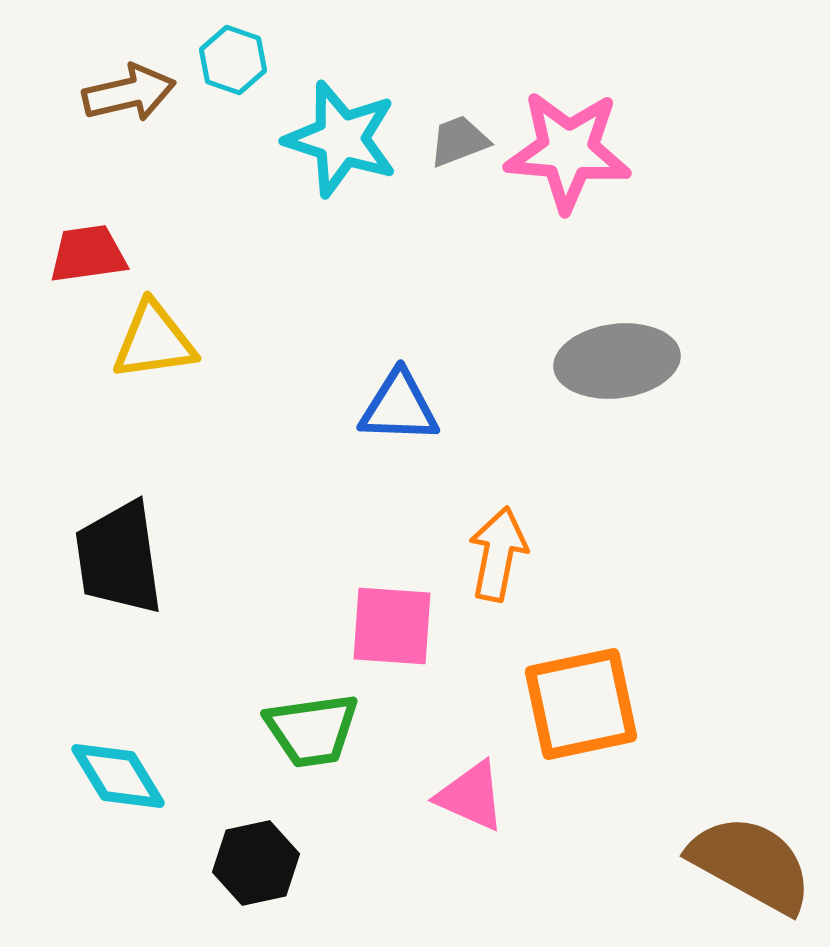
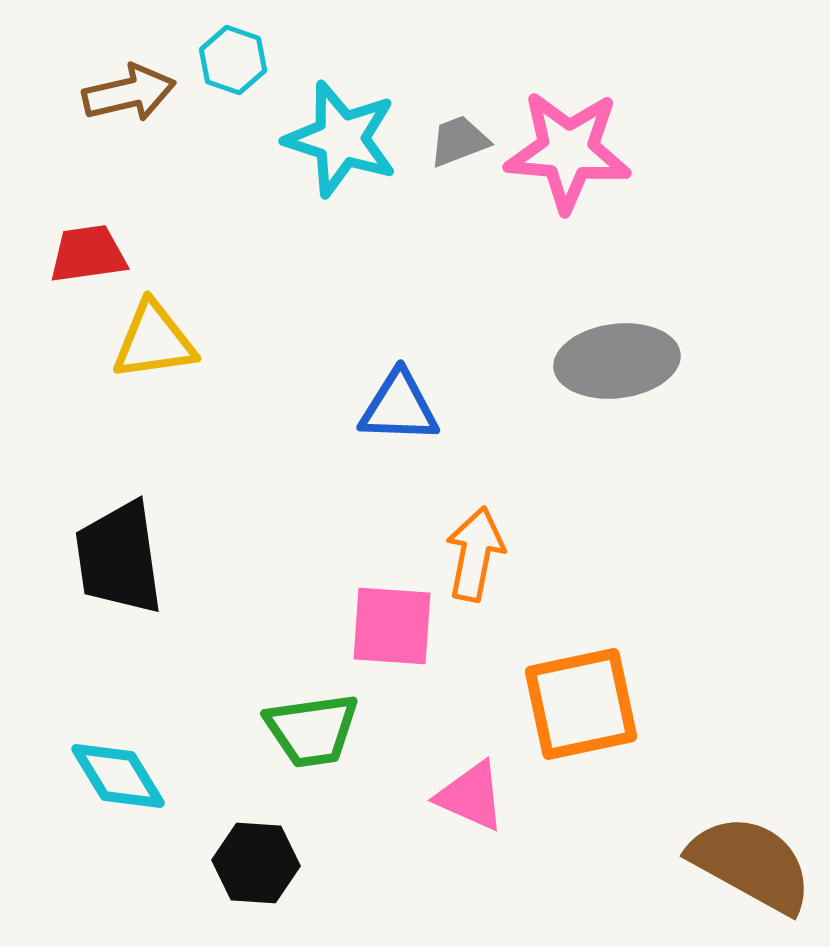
orange arrow: moved 23 px left
black hexagon: rotated 16 degrees clockwise
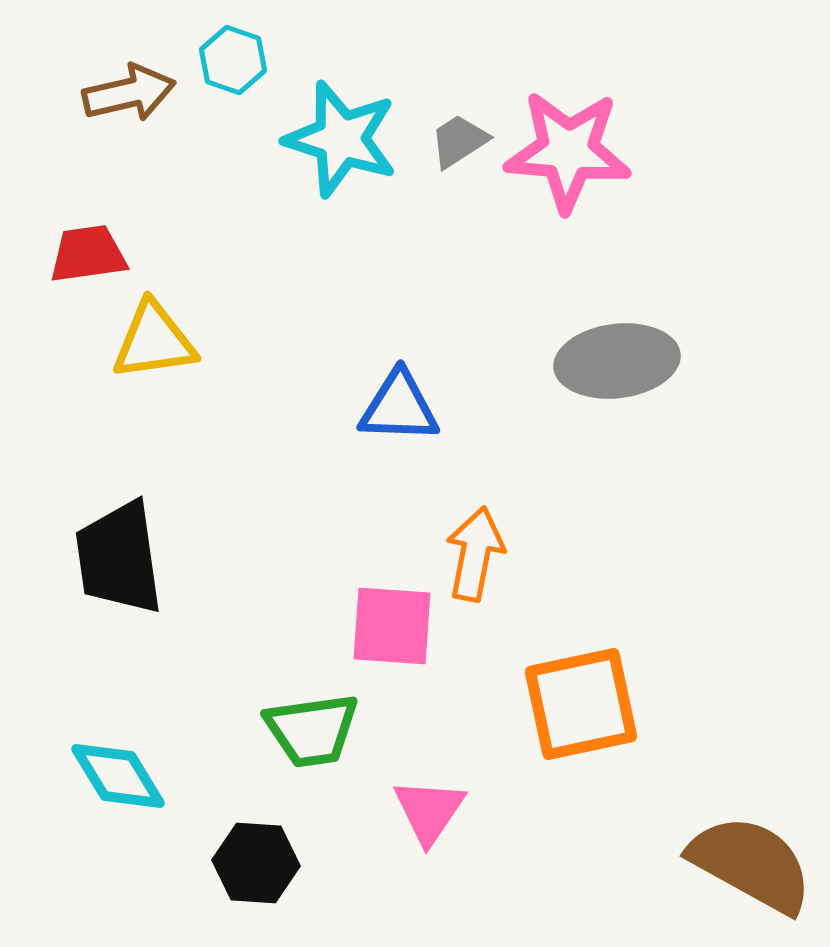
gray trapezoid: rotated 12 degrees counterclockwise
pink triangle: moved 42 px left, 15 px down; rotated 40 degrees clockwise
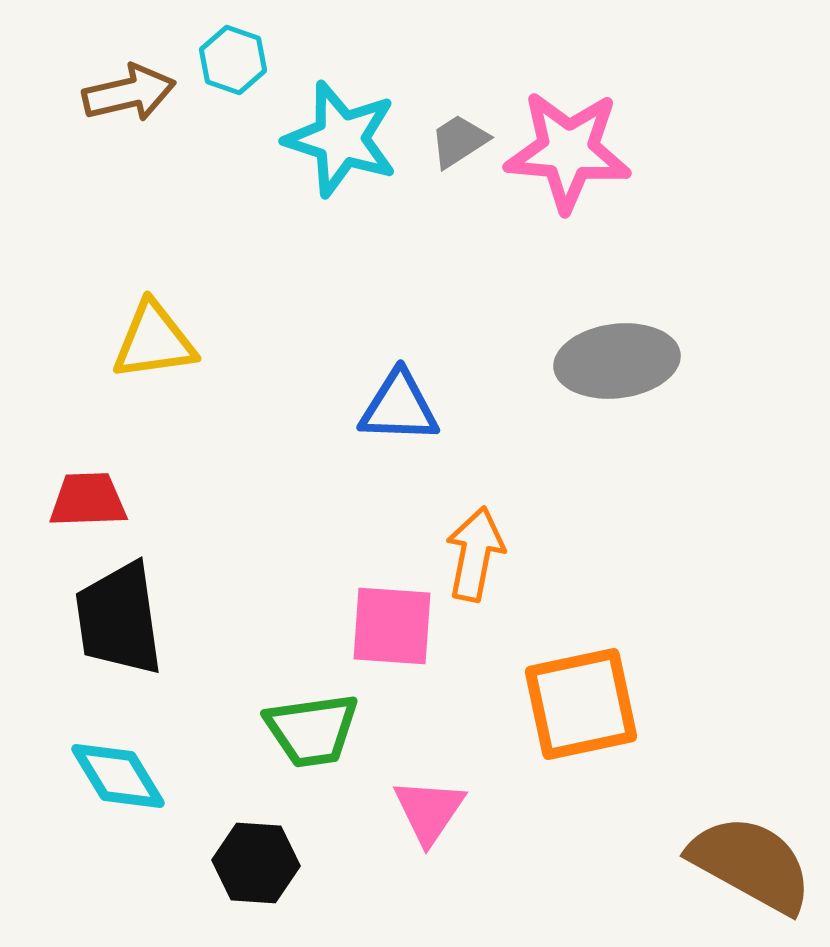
red trapezoid: moved 246 px down; rotated 6 degrees clockwise
black trapezoid: moved 61 px down
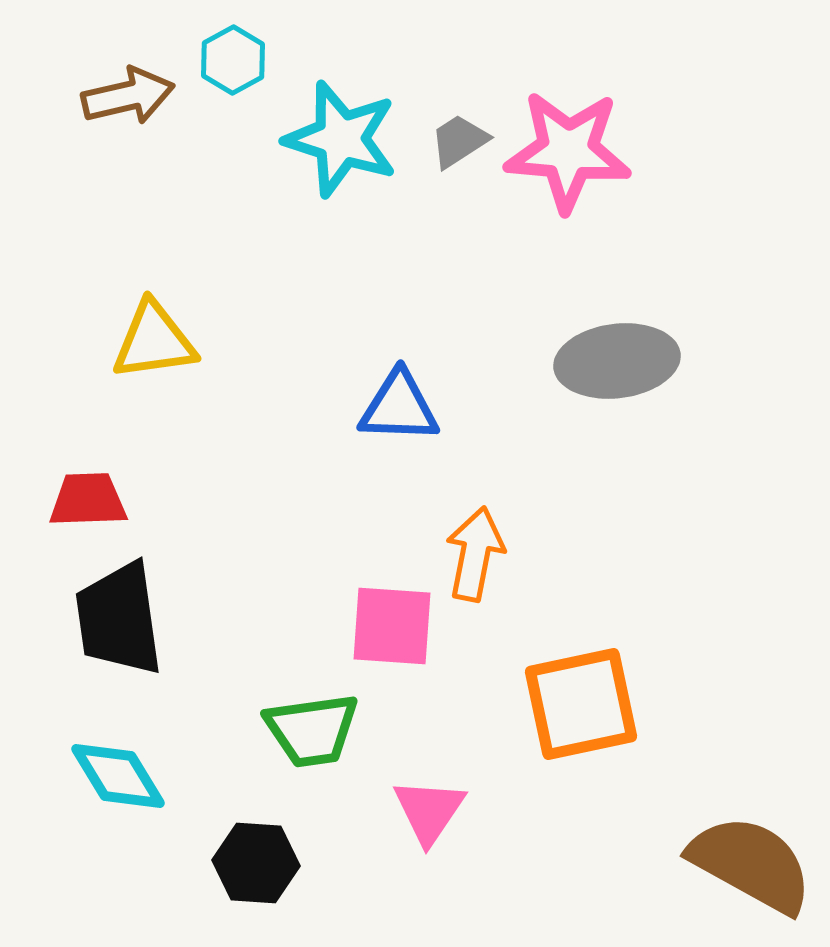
cyan hexagon: rotated 12 degrees clockwise
brown arrow: moved 1 px left, 3 px down
